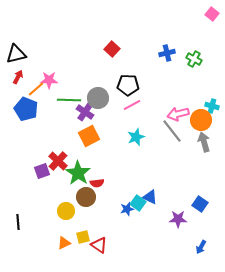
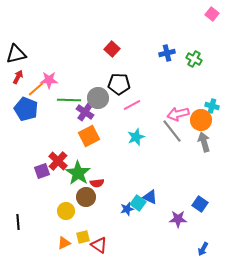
black pentagon: moved 9 px left, 1 px up
blue arrow: moved 2 px right, 2 px down
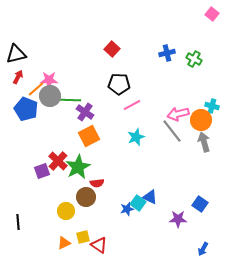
gray circle: moved 48 px left, 2 px up
green star: moved 6 px up; rotated 10 degrees clockwise
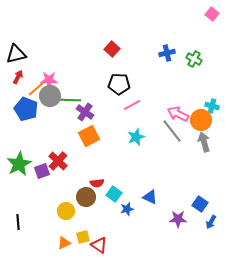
pink arrow: rotated 40 degrees clockwise
green star: moved 59 px left, 3 px up
cyan square: moved 24 px left, 9 px up
blue arrow: moved 8 px right, 27 px up
